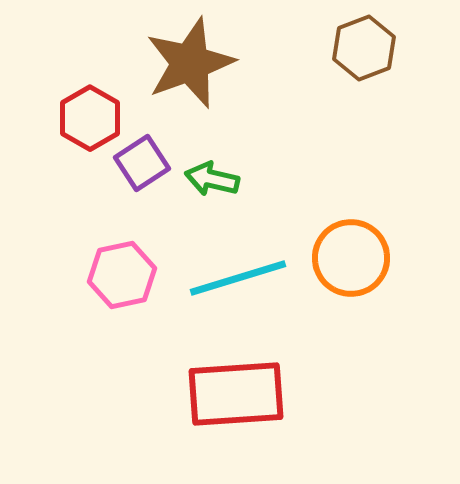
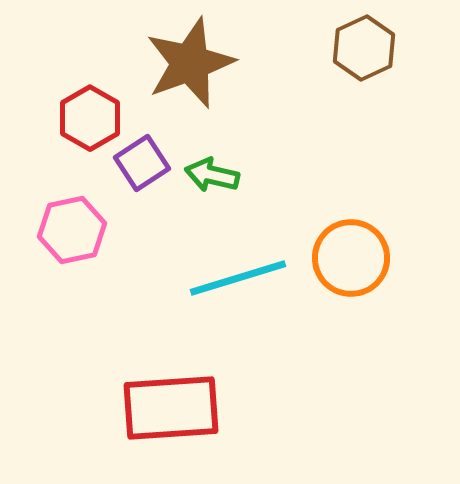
brown hexagon: rotated 4 degrees counterclockwise
green arrow: moved 4 px up
pink hexagon: moved 50 px left, 45 px up
red rectangle: moved 65 px left, 14 px down
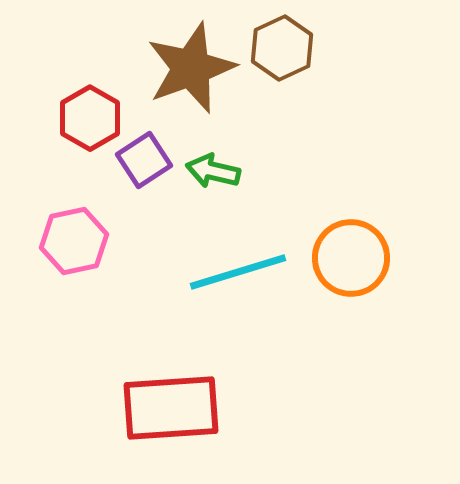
brown hexagon: moved 82 px left
brown star: moved 1 px right, 5 px down
purple square: moved 2 px right, 3 px up
green arrow: moved 1 px right, 4 px up
pink hexagon: moved 2 px right, 11 px down
cyan line: moved 6 px up
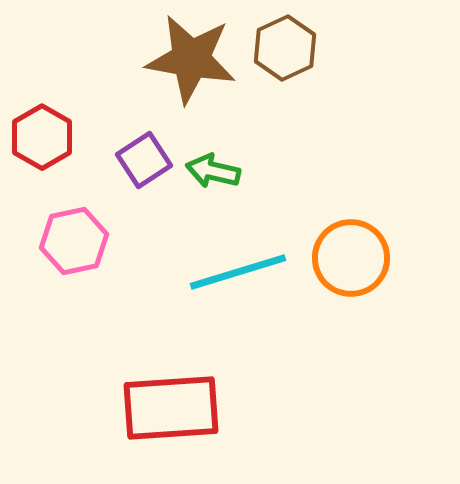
brown hexagon: moved 3 px right
brown star: moved 9 px up; rotated 30 degrees clockwise
red hexagon: moved 48 px left, 19 px down
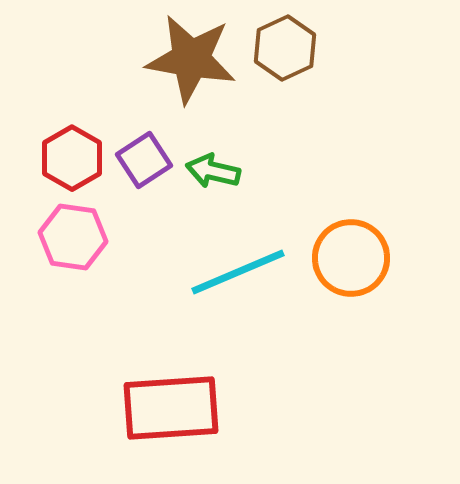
red hexagon: moved 30 px right, 21 px down
pink hexagon: moved 1 px left, 4 px up; rotated 20 degrees clockwise
cyan line: rotated 6 degrees counterclockwise
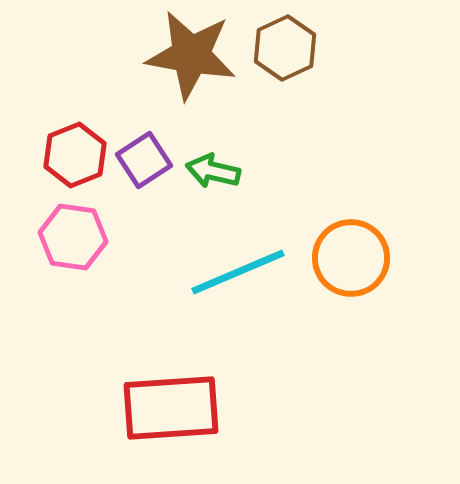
brown star: moved 4 px up
red hexagon: moved 3 px right, 3 px up; rotated 8 degrees clockwise
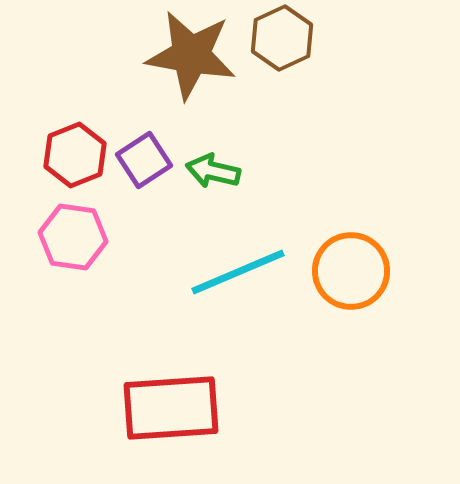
brown hexagon: moved 3 px left, 10 px up
orange circle: moved 13 px down
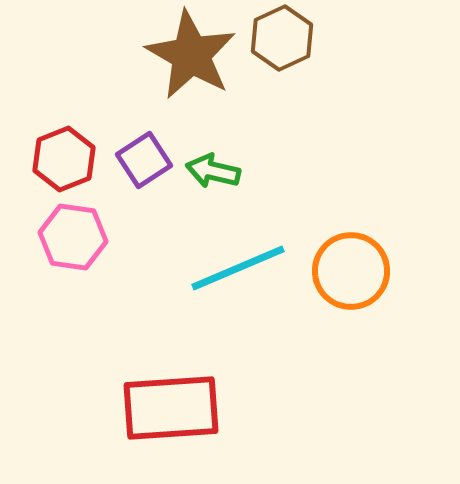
brown star: rotated 20 degrees clockwise
red hexagon: moved 11 px left, 4 px down
cyan line: moved 4 px up
